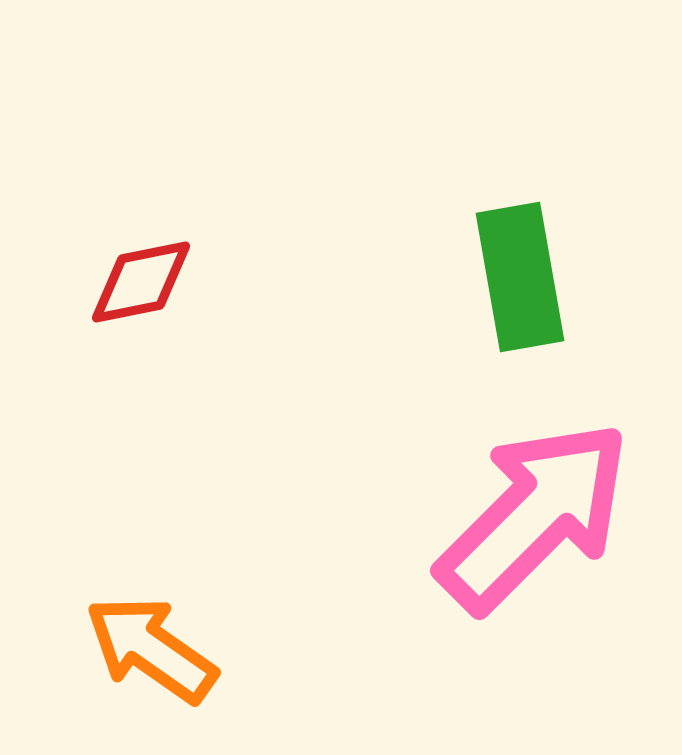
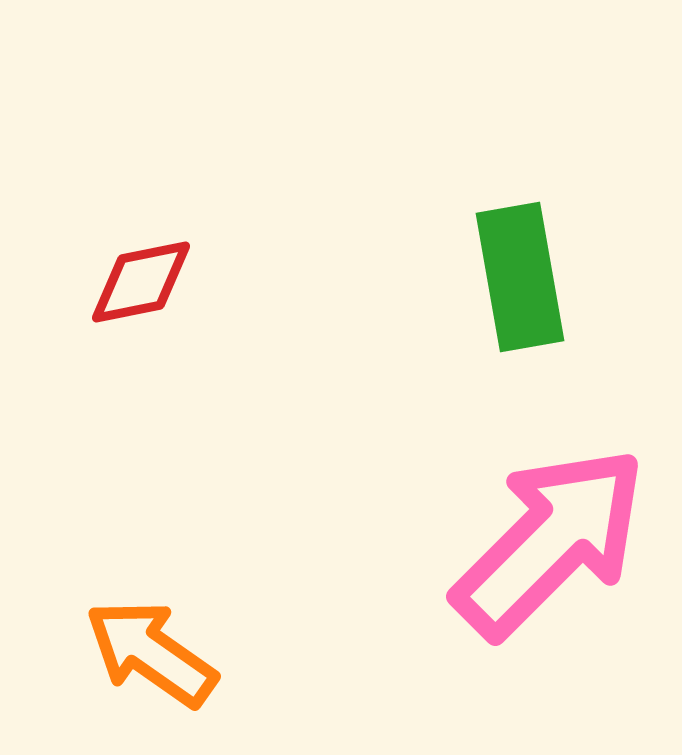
pink arrow: moved 16 px right, 26 px down
orange arrow: moved 4 px down
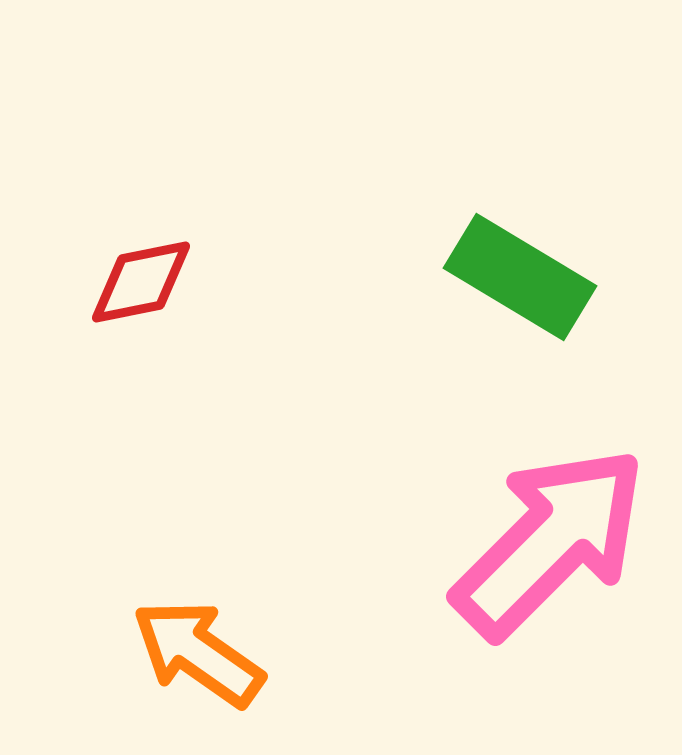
green rectangle: rotated 49 degrees counterclockwise
orange arrow: moved 47 px right
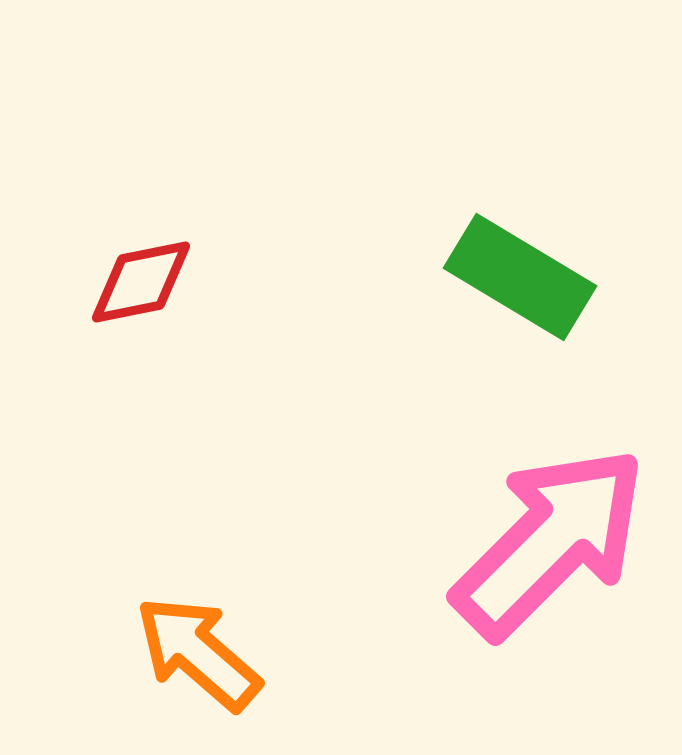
orange arrow: rotated 6 degrees clockwise
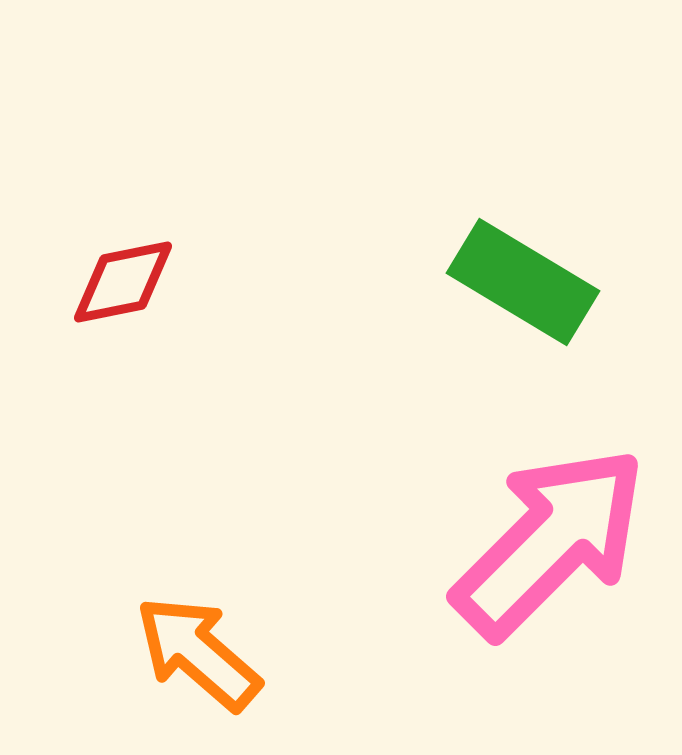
green rectangle: moved 3 px right, 5 px down
red diamond: moved 18 px left
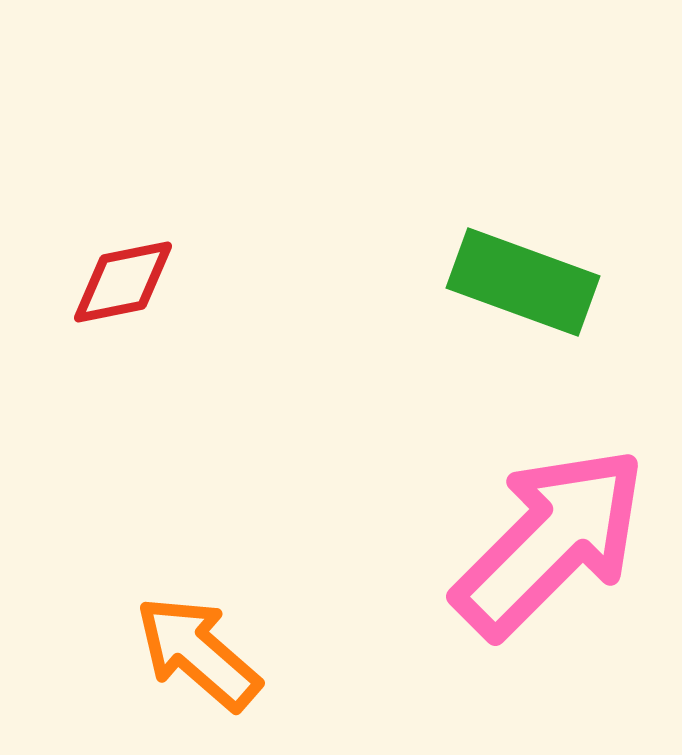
green rectangle: rotated 11 degrees counterclockwise
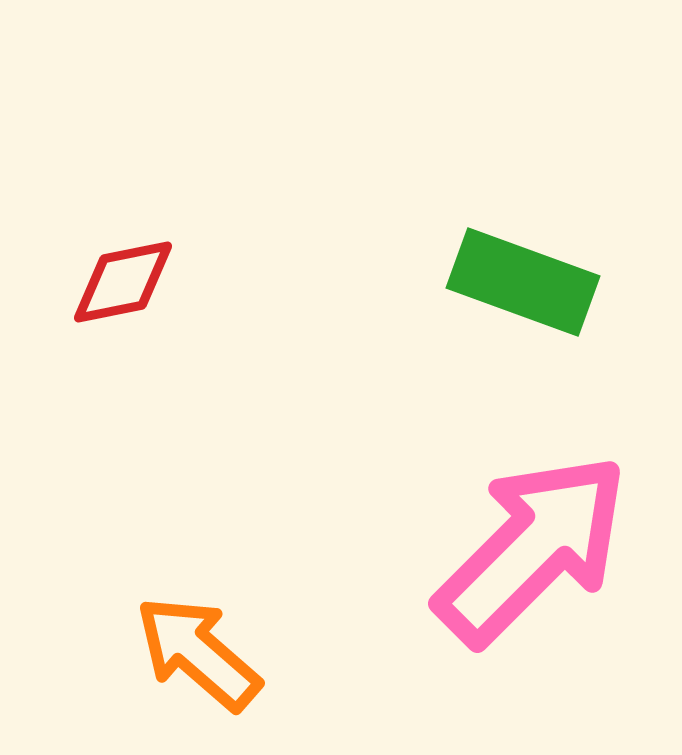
pink arrow: moved 18 px left, 7 px down
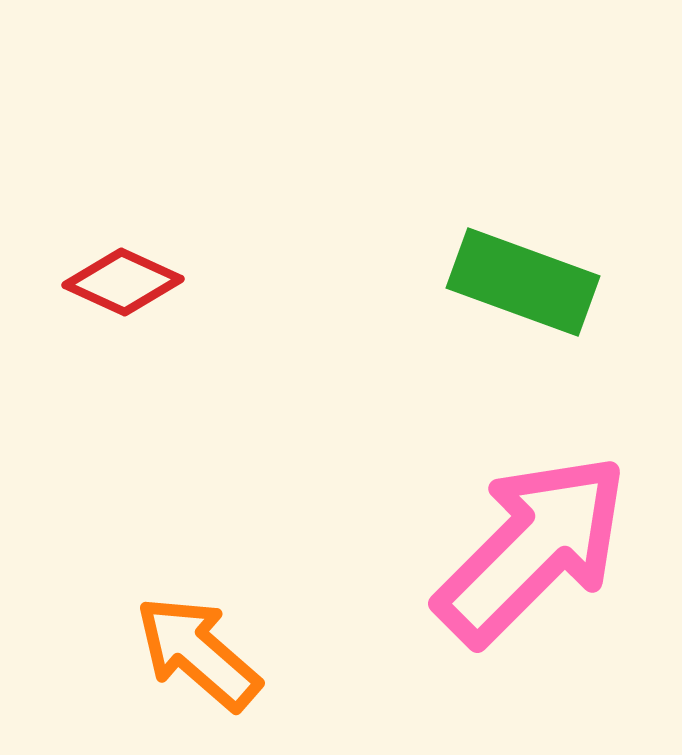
red diamond: rotated 36 degrees clockwise
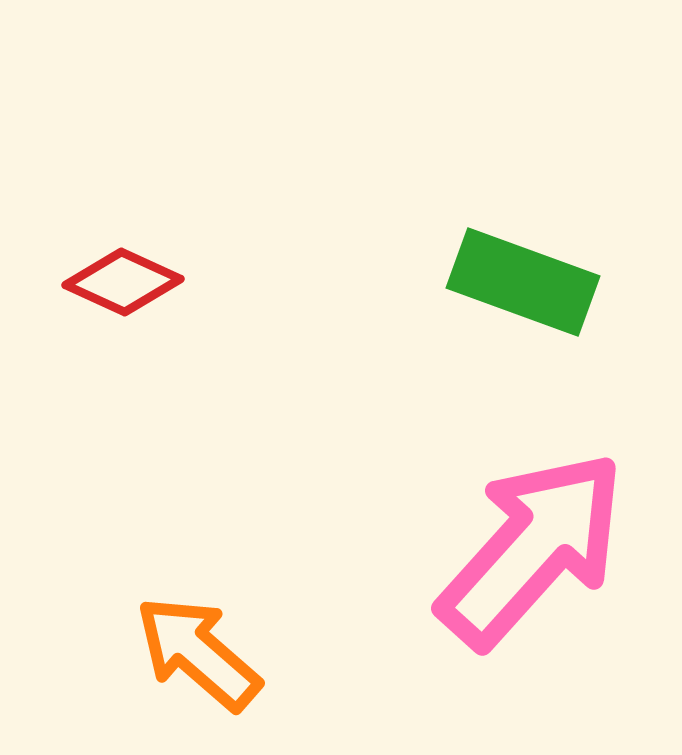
pink arrow: rotated 3 degrees counterclockwise
